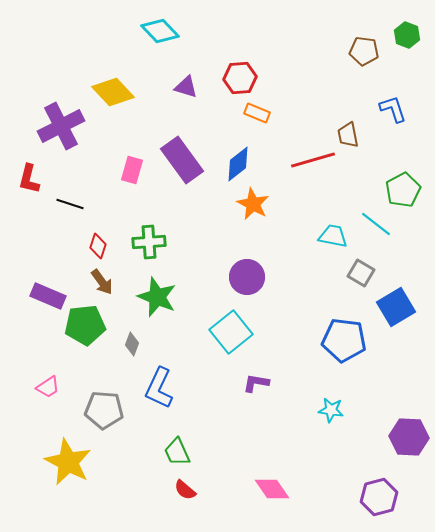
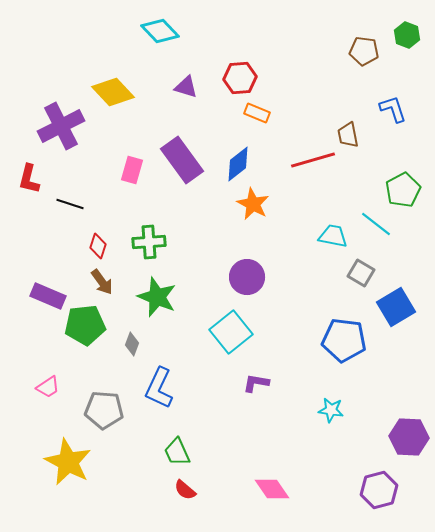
purple hexagon at (379, 497): moved 7 px up
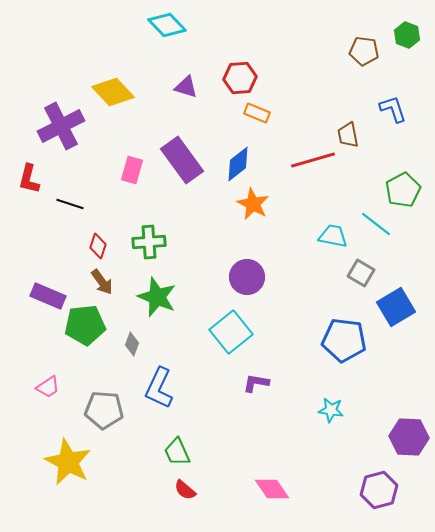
cyan diamond at (160, 31): moved 7 px right, 6 px up
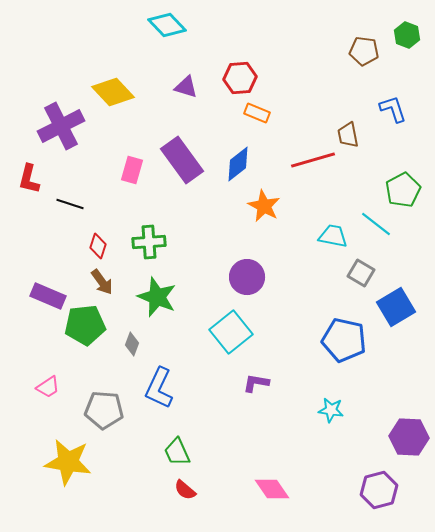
orange star at (253, 204): moved 11 px right, 2 px down
blue pentagon at (344, 340): rotated 6 degrees clockwise
yellow star at (68, 462): rotated 18 degrees counterclockwise
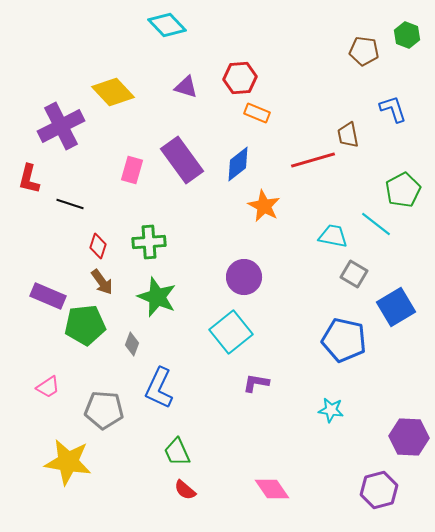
gray square at (361, 273): moved 7 px left, 1 px down
purple circle at (247, 277): moved 3 px left
